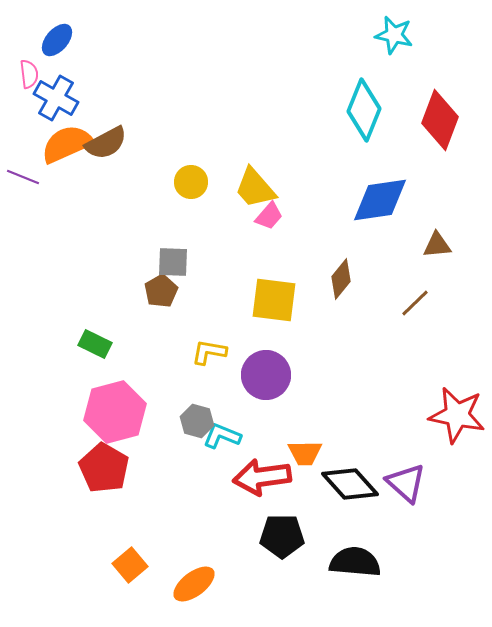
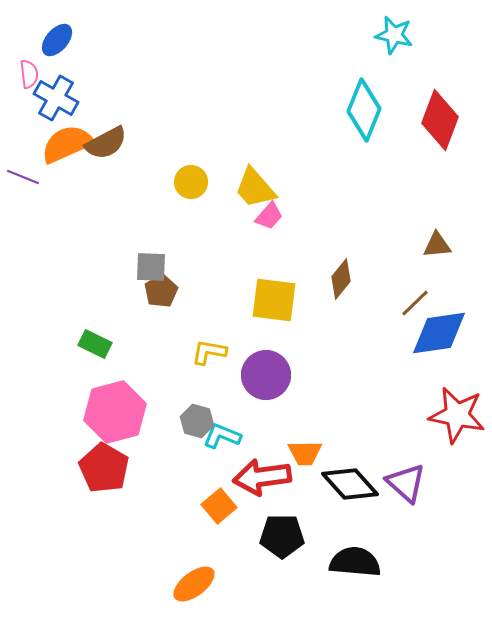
blue diamond: moved 59 px right, 133 px down
gray square: moved 22 px left, 5 px down
orange square: moved 89 px right, 59 px up
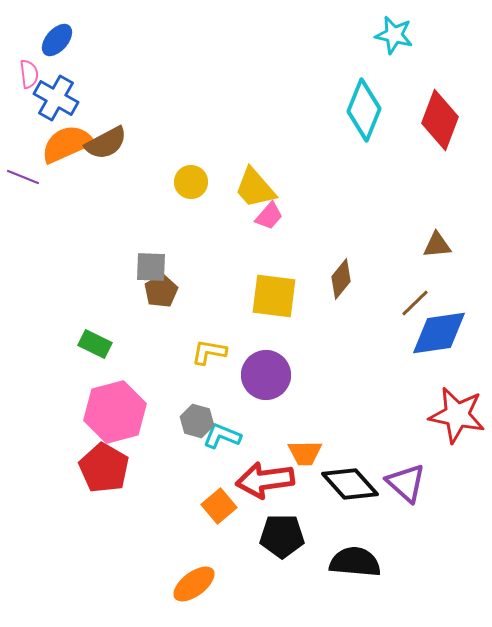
yellow square: moved 4 px up
red arrow: moved 3 px right, 3 px down
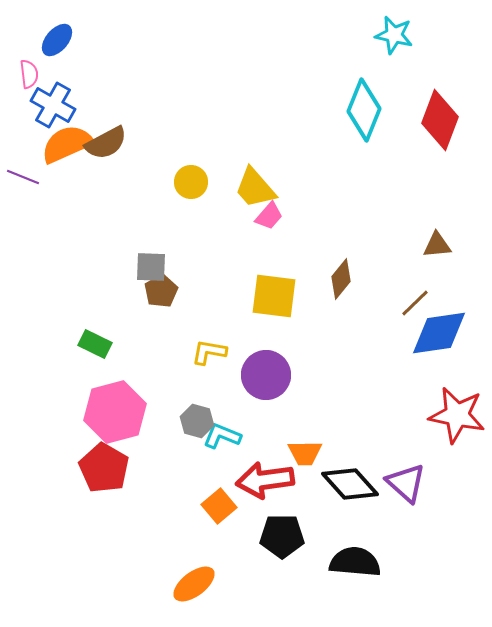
blue cross: moved 3 px left, 7 px down
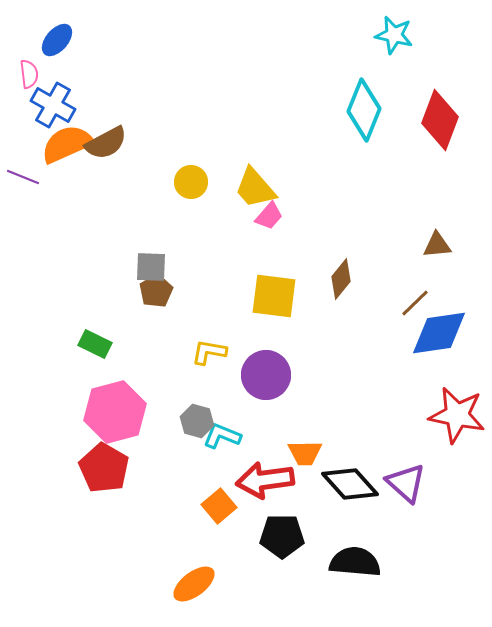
brown pentagon: moved 5 px left
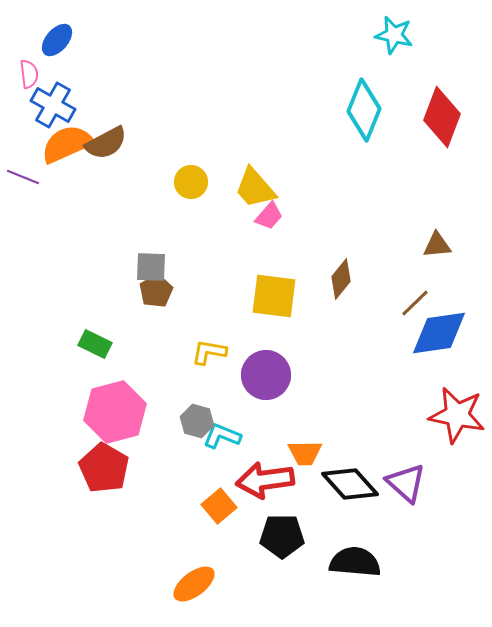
red diamond: moved 2 px right, 3 px up
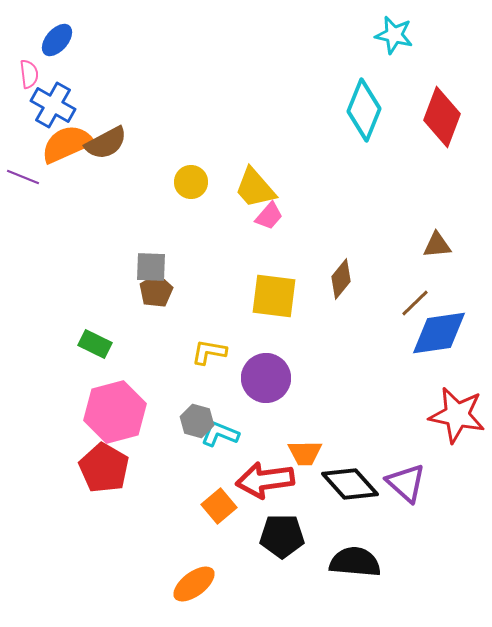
purple circle: moved 3 px down
cyan L-shape: moved 2 px left, 2 px up
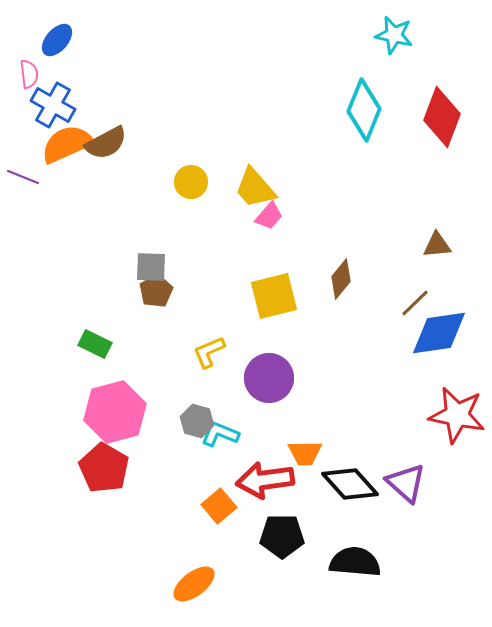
yellow square: rotated 21 degrees counterclockwise
yellow L-shape: rotated 33 degrees counterclockwise
purple circle: moved 3 px right
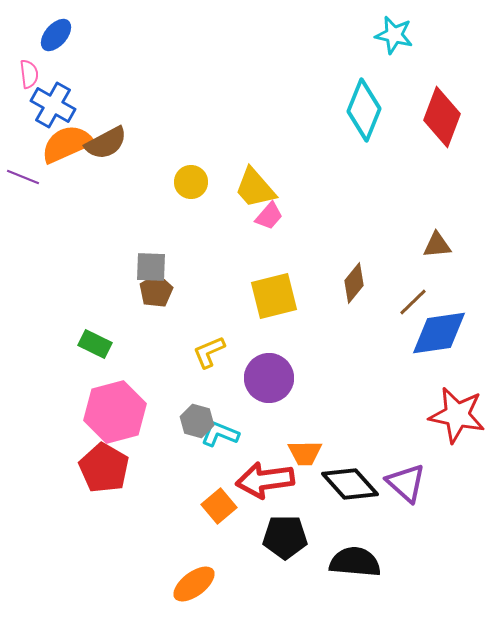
blue ellipse: moved 1 px left, 5 px up
brown diamond: moved 13 px right, 4 px down
brown line: moved 2 px left, 1 px up
black pentagon: moved 3 px right, 1 px down
